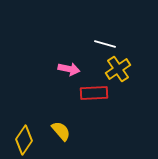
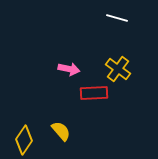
white line: moved 12 px right, 26 px up
yellow cross: rotated 20 degrees counterclockwise
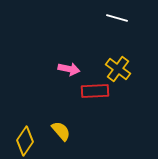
red rectangle: moved 1 px right, 2 px up
yellow diamond: moved 1 px right, 1 px down
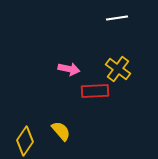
white line: rotated 25 degrees counterclockwise
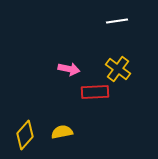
white line: moved 3 px down
red rectangle: moved 1 px down
yellow semicircle: moved 1 px right, 1 px down; rotated 60 degrees counterclockwise
yellow diamond: moved 6 px up; rotated 8 degrees clockwise
